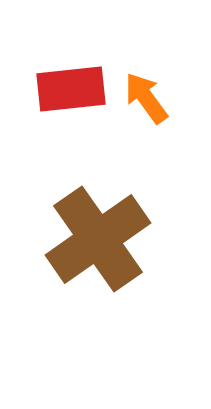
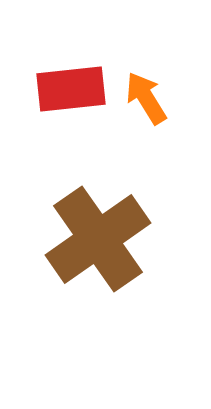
orange arrow: rotated 4 degrees clockwise
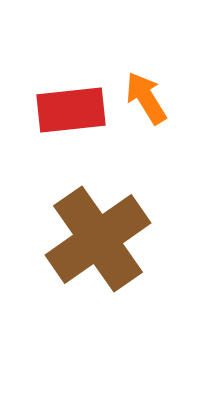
red rectangle: moved 21 px down
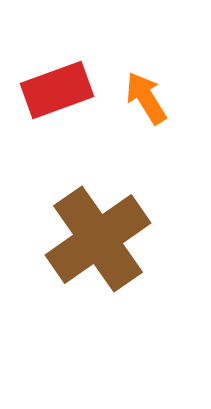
red rectangle: moved 14 px left, 20 px up; rotated 14 degrees counterclockwise
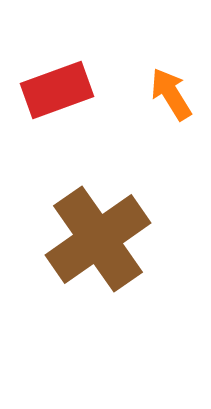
orange arrow: moved 25 px right, 4 px up
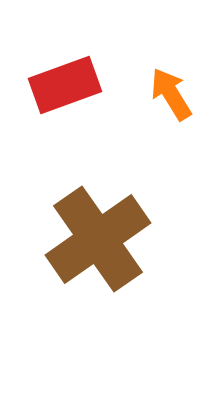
red rectangle: moved 8 px right, 5 px up
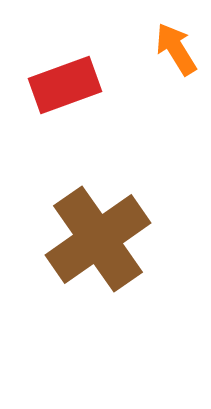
orange arrow: moved 5 px right, 45 px up
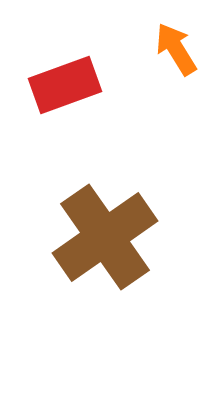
brown cross: moved 7 px right, 2 px up
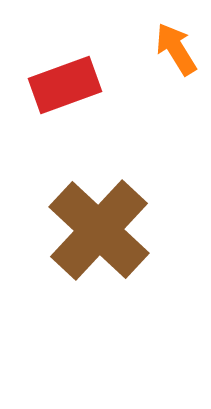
brown cross: moved 6 px left, 7 px up; rotated 12 degrees counterclockwise
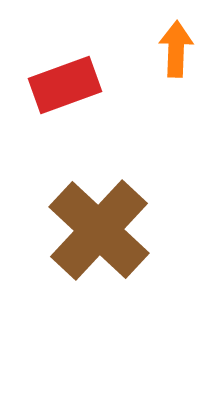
orange arrow: rotated 34 degrees clockwise
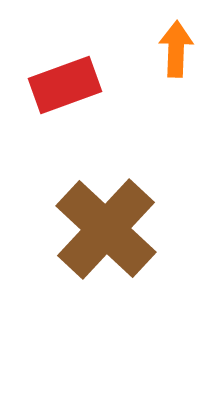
brown cross: moved 7 px right, 1 px up
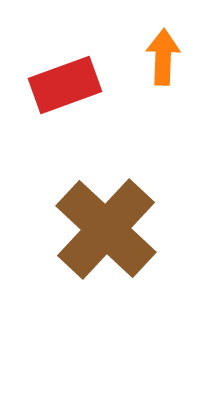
orange arrow: moved 13 px left, 8 px down
